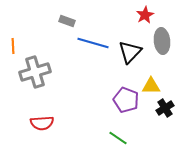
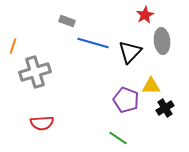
orange line: rotated 21 degrees clockwise
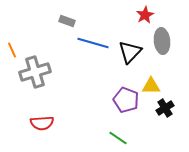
orange line: moved 1 px left, 4 px down; rotated 42 degrees counterclockwise
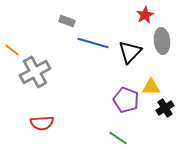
orange line: rotated 28 degrees counterclockwise
gray cross: rotated 12 degrees counterclockwise
yellow triangle: moved 1 px down
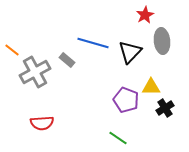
gray rectangle: moved 39 px down; rotated 21 degrees clockwise
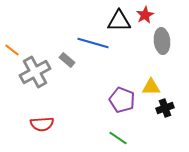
black triangle: moved 11 px left, 31 px up; rotated 45 degrees clockwise
purple pentagon: moved 4 px left
black cross: rotated 12 degrees clockwise
red semicircle: moved 1 px down
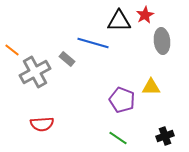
gray rectangle: moved 1 px up
black cross: moved 28 px down
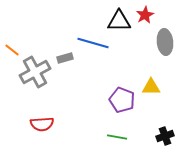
gray ellipse: moved 3 px right, 1 px down
gray rectangle: moved 2 px left, 1 px up; rotated 56 degrees counterclockwise
green line: moved 1 px left, 1 px up; rotated 24 degrees counterclockwise
